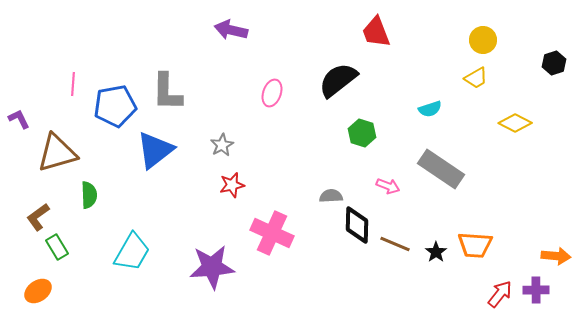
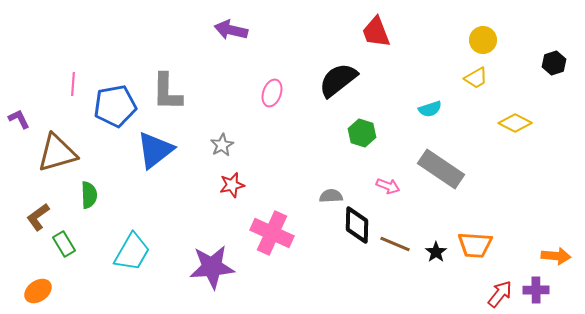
green rectangle: moved 7 px right, 3 px up
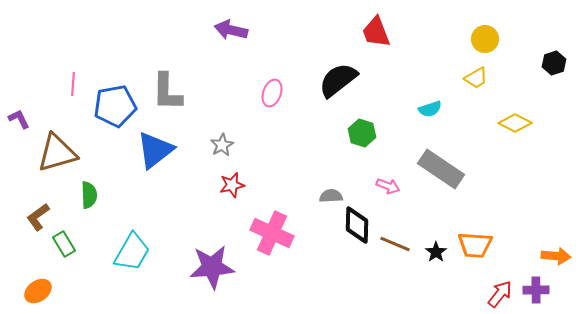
yellow circle: moved 2 px right, 1 px up
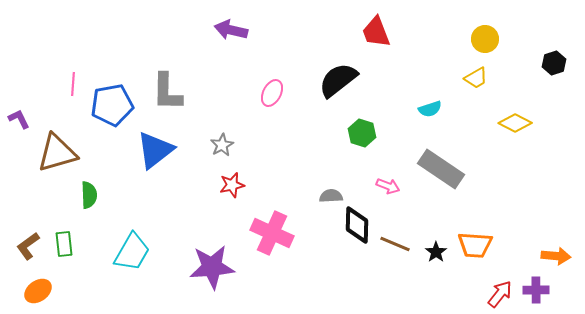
pink ellipse: rotated 8 degrees clockwise
blue pentagon: moved 3 px left, 1 px up
brown L-shape: moved 10 px left, 29 px down
green rectangle: rotated 25 degrees clockwise
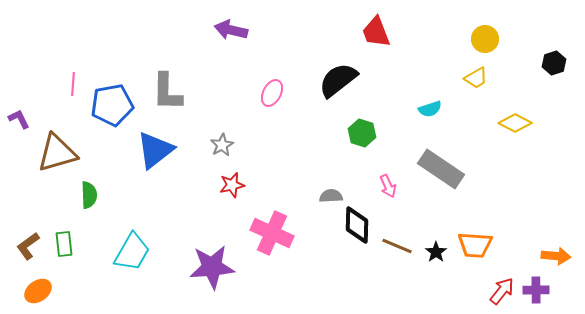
pink arrow: rotated 45 degrees clockwise
brown line: moved 2 px right, 2 px down
red arrow: moved 2 px right, 3 px up
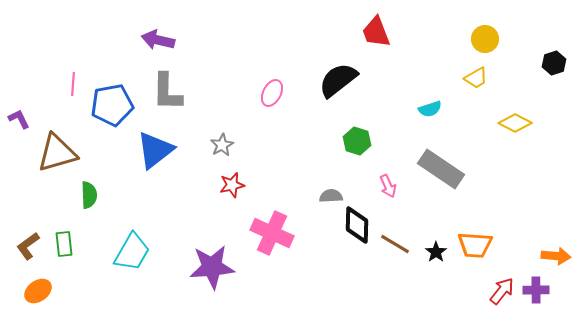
purple arrow: moved 73 px left, 10 px down
green hexagon: moved 5 px left, 8 px down
brown line: moved 2 px left, 2 px up; rotated 8 degrees clockwise
